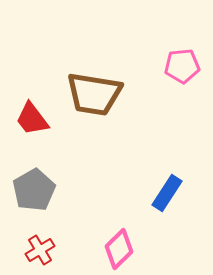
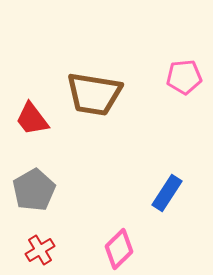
pink pentagon: moved 2 px right, 11 px down
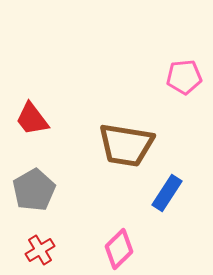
brown trapezoid: moved 32 px right, 51 px down
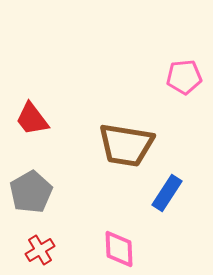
gray pentagon: moved 3 px left, 2 px down
pink diamond: rotated 48 degrees counterclockwise
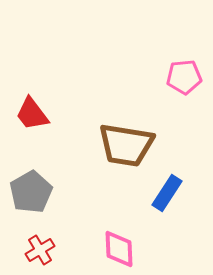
red trapezoid: moved 5 px up
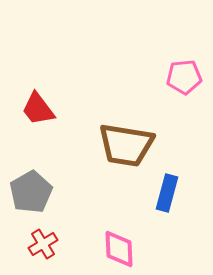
red trapezoid: moved 6 px right, 5 px up
blue rectangle: rotated 18 degrees counterclockwise
red cross: moved 3 px right, 6 px up
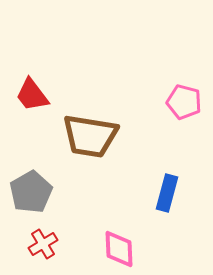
pink pentagon: moved 25 px down; rotated 20 degrees clockwise
red trapezoid: moved 6 px left, 14 px up
brown trapezoid: moved 36 px left, 9 px up
